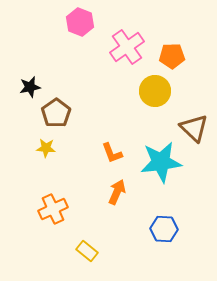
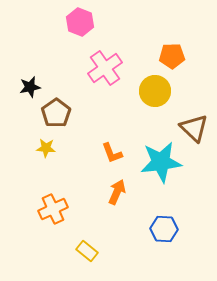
pink cross: moved 22 px left, 21 px down
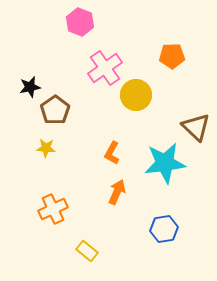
yellow circle: moved 19 px left, 4 px down
brown pentagon: moved 1 px left, 3 px up
brown triangle: moved 2 px right, 1 px up
orange L-shape: rotated 50 degrees clockwise
cyan star: moved 4 px right, 1 px down
blue hexagon: rotated 12 degrees counterclockwise
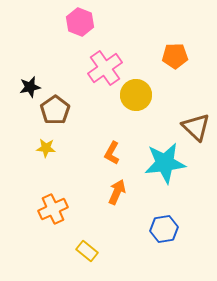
orange pentagon: moved 3 px right
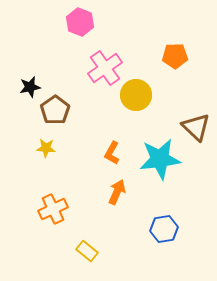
cyan star: moved 5 px left, 4 px up
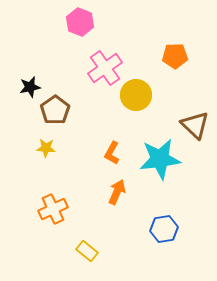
brown triangle: moved 1 px left, 2 px up
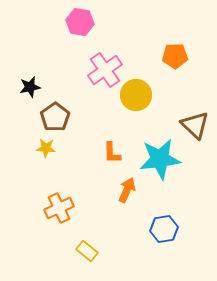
pink hexagon: rotated 12 degrees counterclockwise
pink cross: moved 2 px down
brown pentagon: moved 7 px down
orange L-shape: rotated 30 degrees counterclockwise
orange arrow: moved 10 px right, 2 px up
orange cross: moved 6 px right, 1 px up
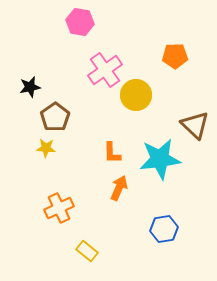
orange arrow: moved 8 px left, 2 px up
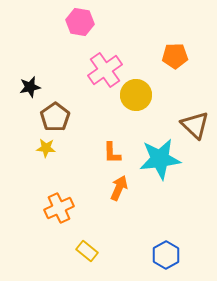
blue hexagon: moved 2 px right, 26 px down; rotated 20 degrees counterclockwise
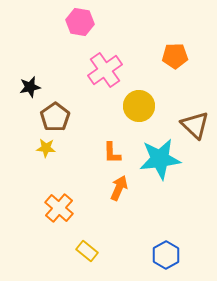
yellow circle: moved 3 px right, 11 px down
orange cross: rotated 24 degrees counterclockwise
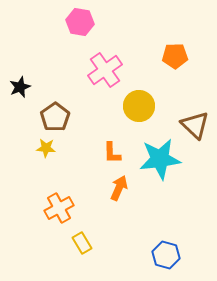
black star: moved 10 px left; rotated 10 degrees counterclockwise
orange cross: rotated 20 degrees clockwise
yellow rectangle: moved 5 px left, 8 px up; rotated 20 degrees clockwise
blue hexagon: rotated 16 degrees counterclockwise
